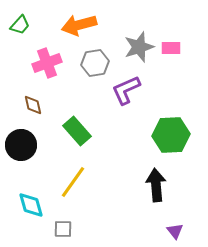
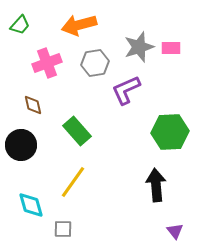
green hexagon: moved 1 px left, 3 px up
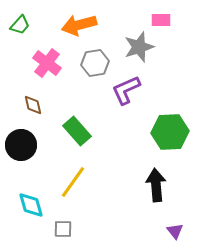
pink rectangle: moved 10 px left, 28 px up
pink cross: rotated 32 degrees counterclockwise
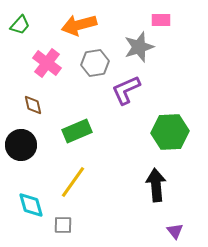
green rectangle: rotated 72 degrees counterclockwise
gray square: moved 4 px up
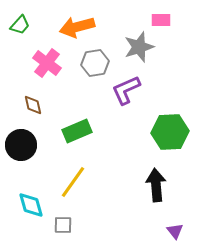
orange arrow: moved 2 px left, 2 px down
